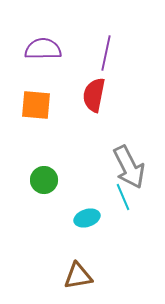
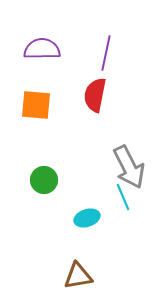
purple semicircle: moved 1 px left
red semicircle: moved 1 px right
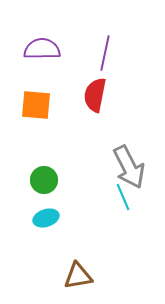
purple line: moved 1 px left
cyan ellipse: moved 41 px left
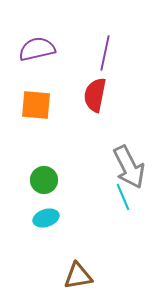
purple semicircle: moved 5 px left; rotated 12 degrees counterclockwise
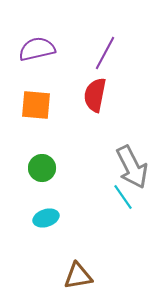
purple line: rotated 16 degrees clockwise
gray arrow: moved 3 px right
green circle: moved 2 px left, 12 px up
cyan line: rotated 12 degrees counterclockwise
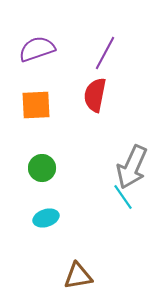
purple semicircle: rotated 6 degrees counterclockwise
orange square: rotated 8 degrees counterclockwise
gray arrow: rotated 51 degrees clockwise
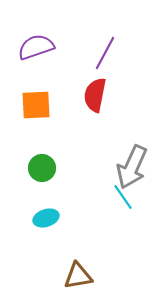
purple semicircle: moved 1 px left, 2 px up
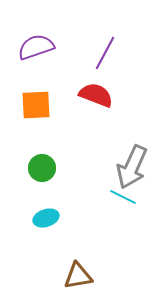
red semicircle: moved 1 px right; rotated 100 degrees clockwise
cyan line: rotated 28 degrees counterclockwise
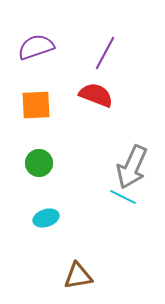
green circle: moved 3 px left, 5 px up
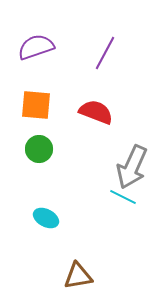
red semicircle: moved 17 px down
orange square: rotated 8 degrees clockwise
green circle: moved 14 px up
cyan ellipse: rotated 45 degrees clockwise
